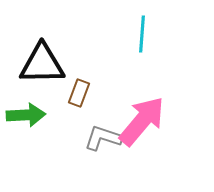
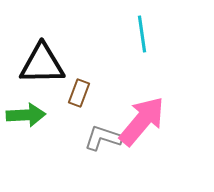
cyan line: rotated 12 degrees counterclockwise
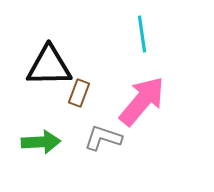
black triangle: moved 7 px right, 2 px down
green arrow: moved 15 px right, 27 px down
pink arrow: moved 20 px up
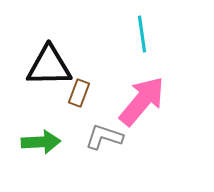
gray L-shape: moved 1 px right, 1 px up
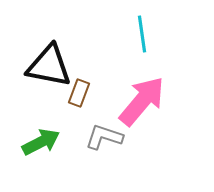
black triangle: rotated 12 degrees clockwise
green arrow: rotated 24 degrees counterclockwise
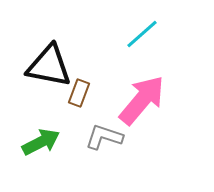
cyan line: rotated 57 degrees clockwise
pink arrow: moved 1 px up
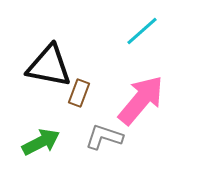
cyan line: moved 3 px up
pink arrow: moved 1 px left
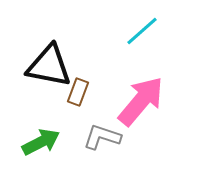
brown rectangle: moved 1 px left, 1 px up
pink arrow: moved 1 px down
gray L-shape: moved 2 px left
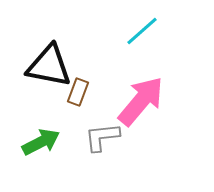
gray L-shape: rotated 24 degrees counterclockwise
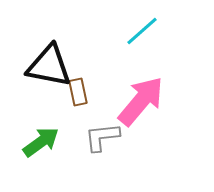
brown rectangle: rotated 32 degrees counterclockwise
green arrow: rotated 9 degrees counterclockwise
